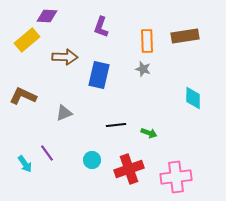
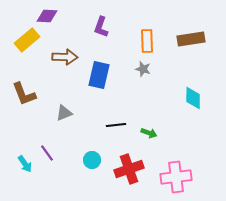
brown rectangle: moved 6 px right, 3 px down
brown L-shape: moved 1 px right, 2 px up; rotated 136 degrees counterclockwise
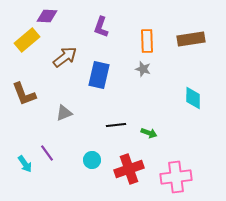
brown arrow: rotated 40 degrees counterclockwise
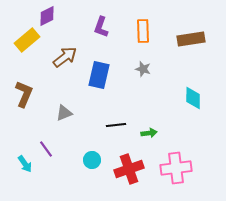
purple diamond: rotated 30 degrees counterclockwise
orange rectangle: moved 4 px left, 10 px up
brown L-shape: rotated 136 degrees counterclockwise
green arrow: rotated 28 degrees counterclockwise
purple line: moved 1 px left, 4 px up
pink cross: moved 9 px up
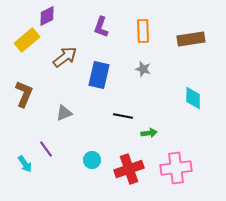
black line: moved 7 px right, 9 px up; rotated 18 degrees clockwise
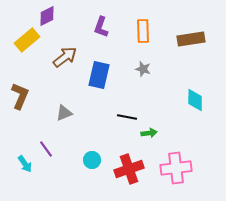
brown L-shape: moved 4 px left, 2 px down
cyan diamond: moved 2 px right, 2 px down
black line: moved 4 px right, 1 px down
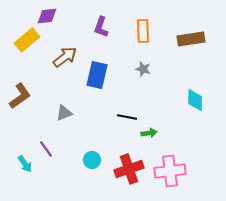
purple diamond: rotated 20 degrees clockwise
blue rectangle: moved 2 px left
brown L-shape: rotated 32 degrees clockwise
pink cross: moved 6 px left, 3 px down
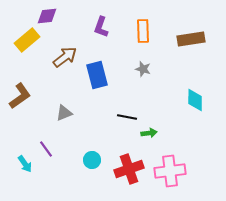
blue rectangle: rotated 28 degrees counterclockwise
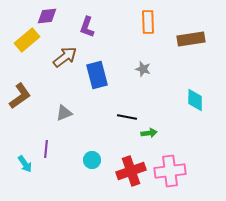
purple L-shape: moved 14 px left
orange rectangle: moved 5 px right, 9 px up
purple line: rotated 42 degrees clockwise
red cross: moved 2 px right, 2 px down
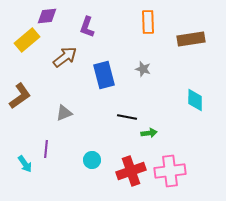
blue rectangle: moved 7 px right
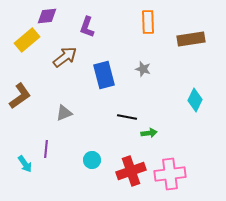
cyan diamond: rotated 25 degrees clockwise
pink cross: moved 3 px down
